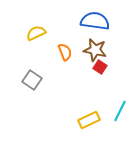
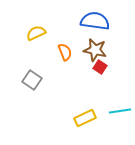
cyan line: rotated 55 degrees clockwise
yellow rectangle: moved 4 px left, 2 px up
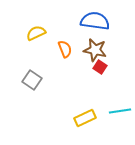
orange semicircle: moved 3 px up
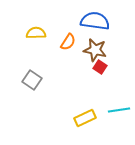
yellow semicircle: rotated 24 degrees clockwise
orange semicircle: moved 3 px right, 7 px up; rotated 54 degrees clockwise
cyan line: moved 1 px left, 1 px up
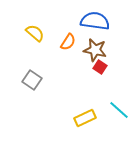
yellow semicircle: moved 1 px left; rotated 42 degrees clockwise
cyan line: rotated 50 degrees clockwise
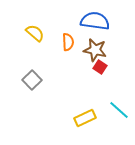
orange semicircle: rotated 36 degrees counterclockwise
gray square: rotated 12 degrees clockwise
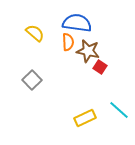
blue semicircle: moved 18 px left, 2 px down
brown star: moved 7 px left, 1 px down
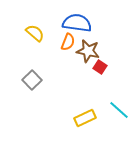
orange semicircle: rotated 24 degrees clockwise
